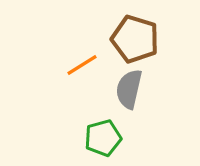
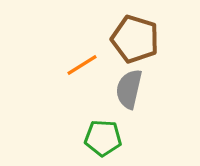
green pentagon: rotated 18 degrees clockwise
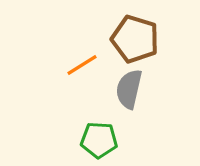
green pentagon: moved 4 px left, 2 px down
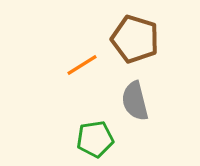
gray semicircle: moved 6 px right, 12 px down; rotated 27 degrees counterclockwise
green pentagon: moved 4 px left, 1 px up; rotated 12 degrees counterclockwise
